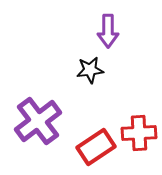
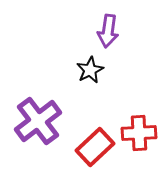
purple arrow: rotated 8 degrees clockwise
black star: rotated 20 degrees counterclockwise
red rectangle: moved 1 px left; rotated 9 degrees counterclockwise
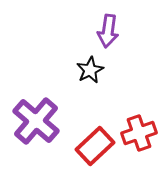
purple cross: moved 2 px left; rotated 12 degrees counterclockwise
red cross: rotated 16 degrees counterclockwise
red rectangle: moved 1 px up
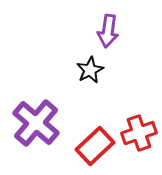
purple cross: moved 2 px down
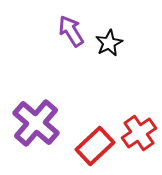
purple arrow: moved 37 px left; rotated 140 degrees clockwise
black star: moved 19 px right, 27 px up
red cross: rotated 16 degrees counterclockwise
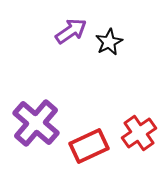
purple arrow: rotated 88 degrees clockwise
black star: moved 1 px up
red rectangle: moved 6 px left; rotated 18 degrees clockwise
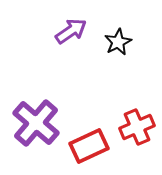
black star: moved 9 px right
red cross: moved 2 px left, 6 px up; rotated 12 degrees clockwise
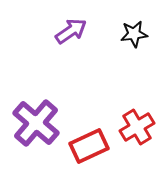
black star: moved 16 px right, 8 px up; rotated 20 degrees clockwise
red cross: rotated 8 degrees counterclockwise
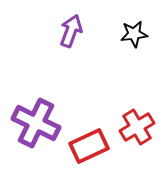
purple arrow: rotated 36 degrees counterclockwise
purple cross: rotated 15 degrees counterclockwise
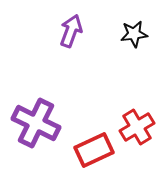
red rectangle: moved 5 px right, 4 px down
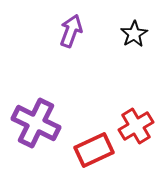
black star: rotated 24 degrees counterclockwise
red cross: moved 1 px left, 1 px up
